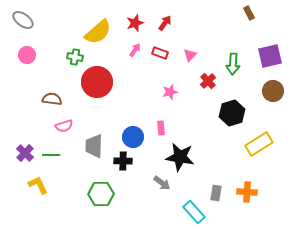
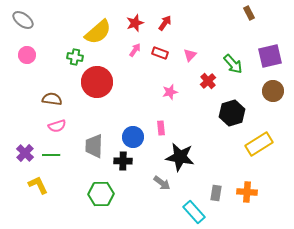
green arrow: rotated 45 degrees counterclockwise
pink semicircle: moved 7 px left
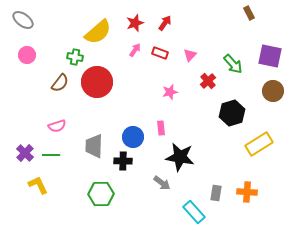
purple square: rotated 25 degrees clockwise
brown semicircle: moved 8 px right, 16 px up; rotated 120 degrees clockwise
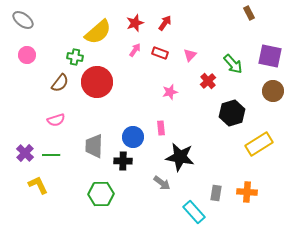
pink semicircle: moved 1 px left, 6 px up
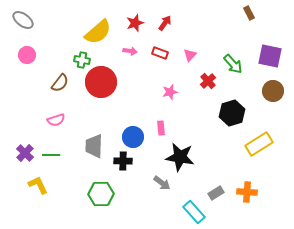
pink arrow: moved 5 px left, 1 px down; rotated 64 degrees clockwise
green cross: moved 7 px right, 3 px down
red circle: moved 4 px right
gray rectangle: rotated 49 degrees clockwise
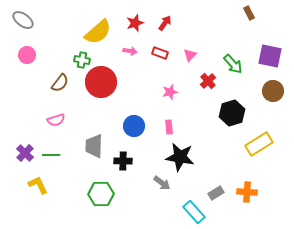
pink rectangle: moved 8 px right, 1 px up
blue circle: moved 1 px right, 11 px up
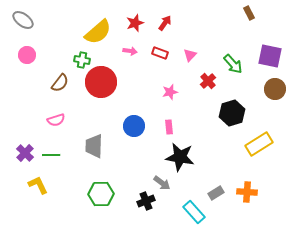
brown circle: moved 2 px right, 2 px up
black cross: moved 23 px right, 40 px down; rotated 24 degrees counterclockwise
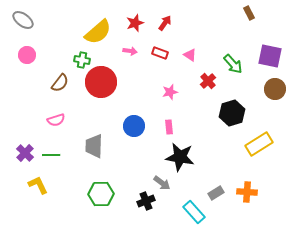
pink triangle: rotated 40 degrees counterclockwise
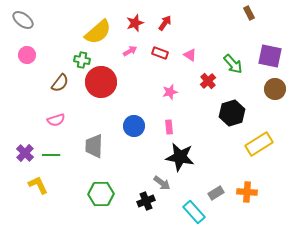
pink arrow: rotated 40 degrees counterclockwise
